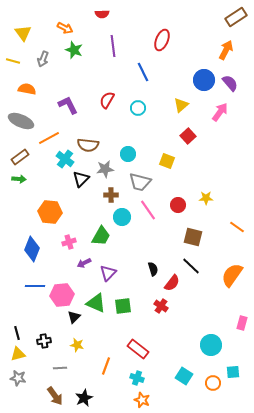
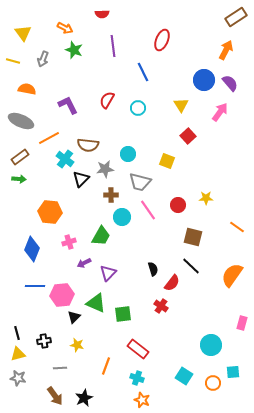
yellow triangle at (181, 105): rotated 21 degrees counterclockwise
green square at (123, 306): moved 8 px down
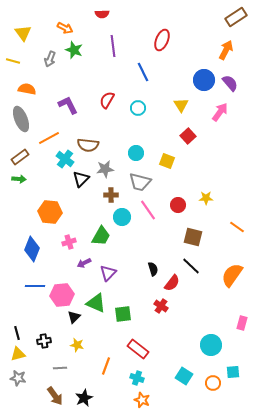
gray arrow at (43, 59): moved 7 px right
gray ellipse at (21, 121): moved 2 px up; rotated 45 degrees clockwise
cyan circle at (128, 154): moved 8 px right, 1 px up
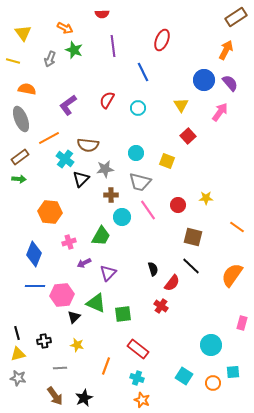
purple L-shape at (68, 105): rotated 100 degrees counterclockwise
blue diamond at (32, 249): moved 2 px right, 5 px down
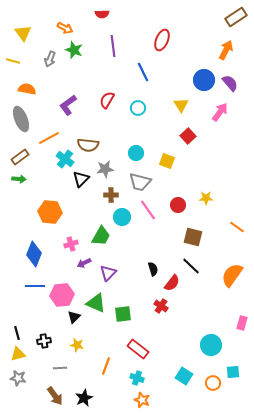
pink cross at (69, 242): moved 2 px right, 2 px down
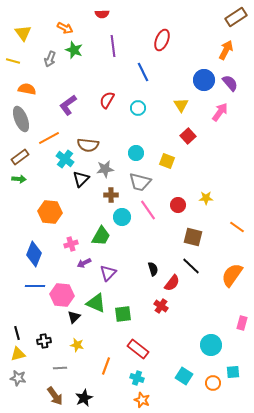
pink hexagon at (62, 295): rotated 10 degrees clockwise
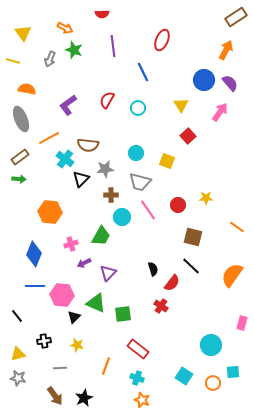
black line at (17, 333): moved 17 px up; rotated 24 degrees counterclockwise
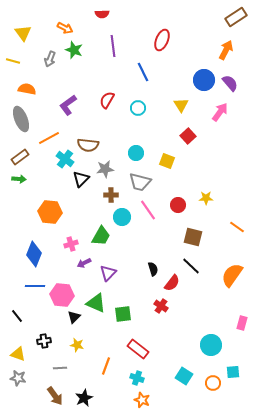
yellow triangle at (18, 354): rotated 35 degrees clockwise
